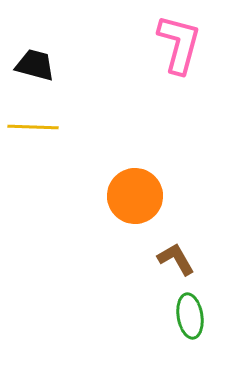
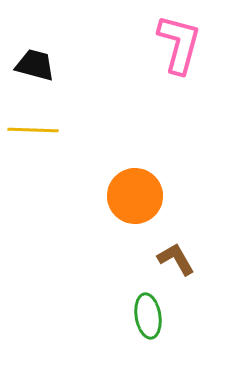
yellow line: moved 3 px down
green ellipse: moved 42 px left
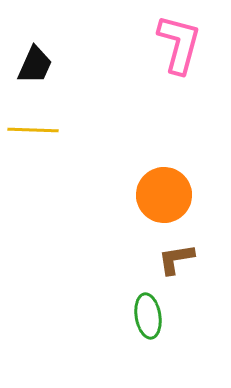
black trapezoid: rotated 99 degrees clockwise
orange circle: moved 29 px right, 1 px up
brown L-shape: rotated 69 degrees counterclockwise
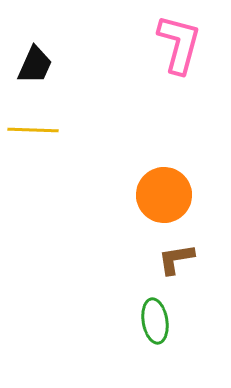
green ellipse: moved 7 px right, 5 px down
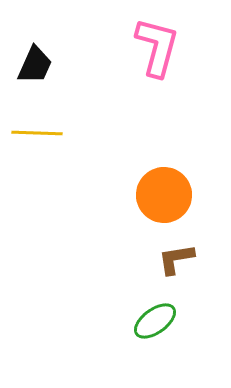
pink L-shape: moved 22 px left, 3 px down
yellow line: moved 4 px right, 3 px down
green ellipse: rotated 63 degrees clockwise
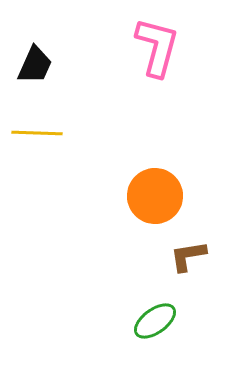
orange circle: moved 9 px left, 1 px down
brown L-shape: moved 12 px right, 3 px up
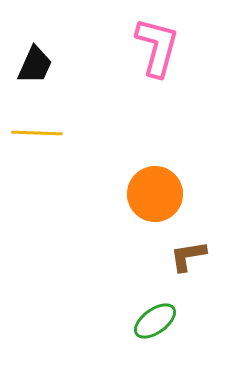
orange circle: moved 2 px up
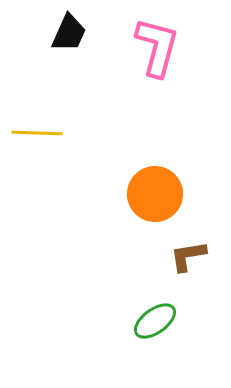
black trapezoid: moved 34 px right, 32 px up
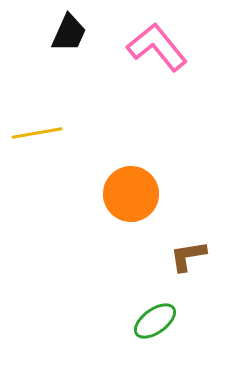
pink L-shape: rotated 54 degrees counterclockwise
yellow line: rotated 12 degrees counterclockwise
orange circle: moved 24 px left
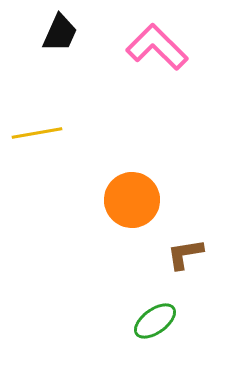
black trapezoid: moved 9 px left
pink L-shape: rotated 6 degrees counterclockwise
orange circle: moved 1 px right, 6 px down
brown L-shape: moved 3 px left, 2 px up
